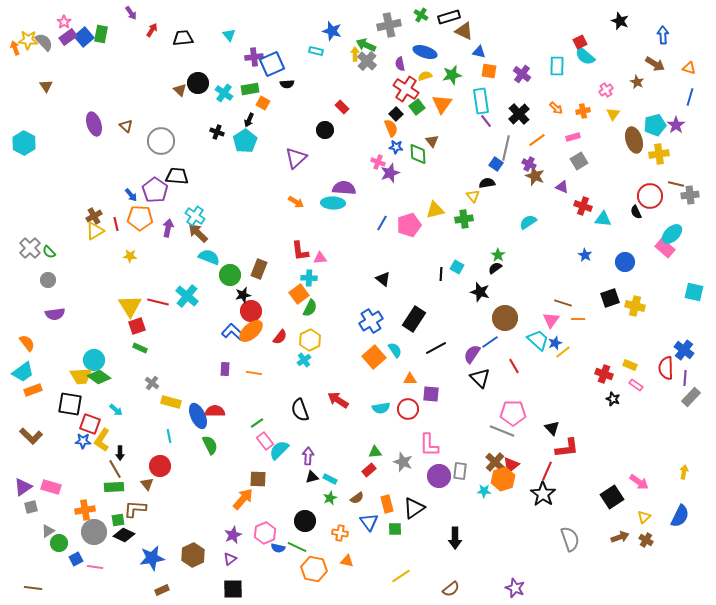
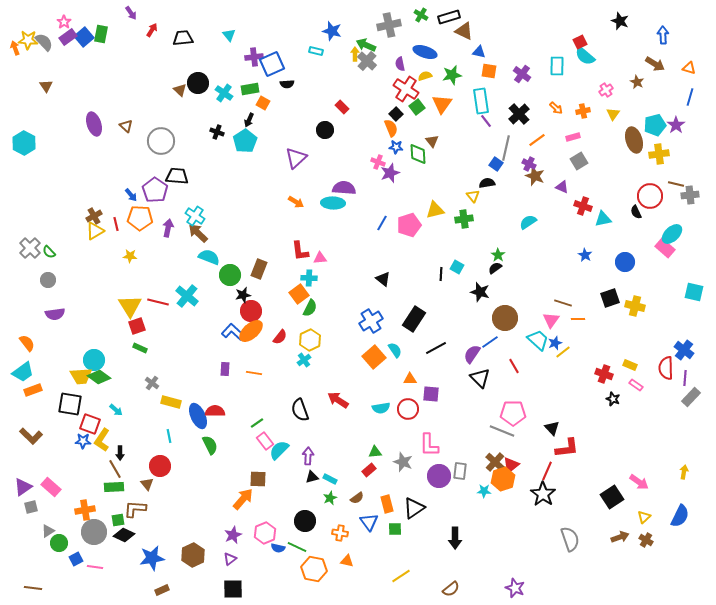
cyan triangle at (603, 219): rotated 18 degrees counterclockwise
pink rectangle at (51, 487): rotated 24 degrees clockwise
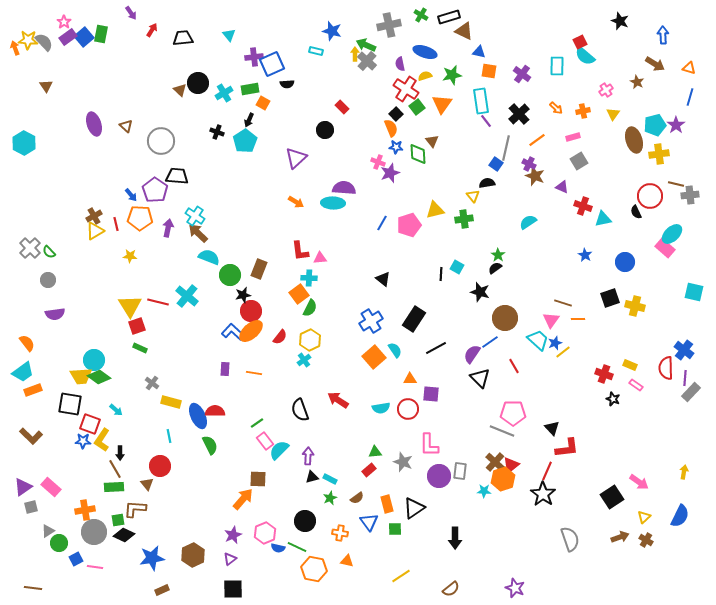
cyan cross at (224, 93): rotated 24 degrees clockwise
gray rectangle at (691, 397): moved 5 px up
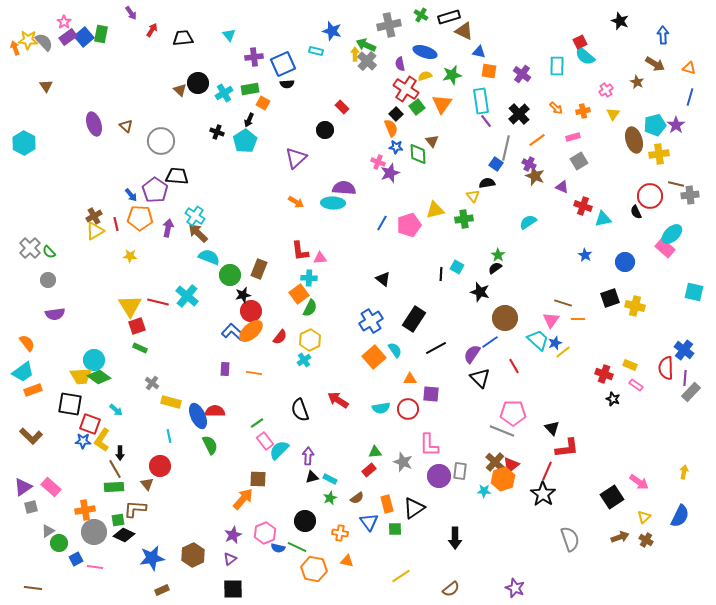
blue square at (272, 64): moved 11 px right
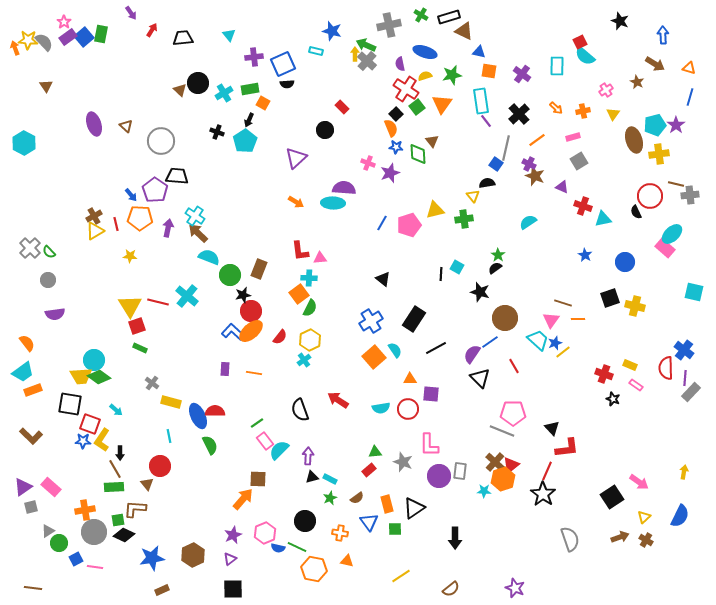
pink cross at (378, 162): moved 10 px left, 1 px down
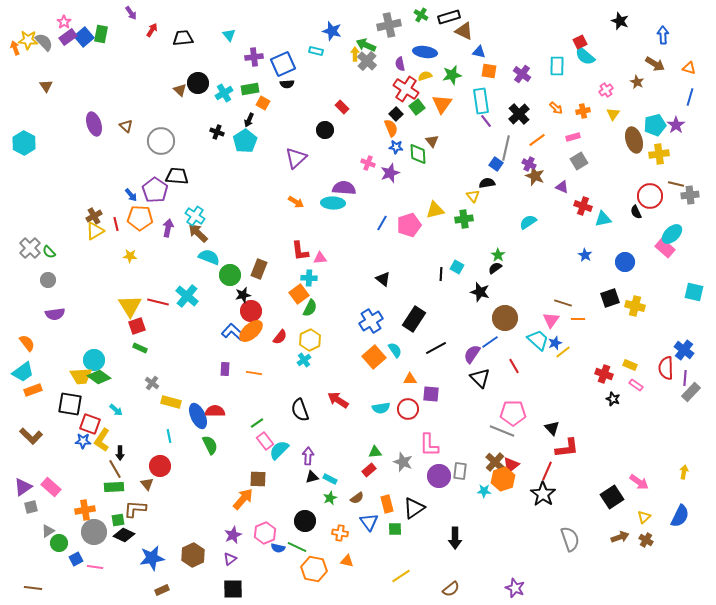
blue ellipse at (425, 52): rotated 10 degrees counterclockwise
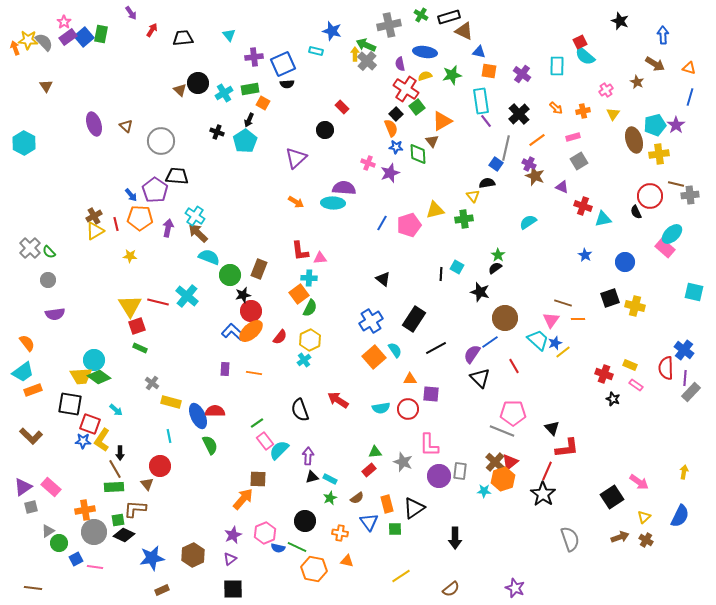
orange triangle at (442, 104): moved 17 px down; rotated 25 degrees clockwise
red triangle at (511, 465): moved 1 px left, 3 px up
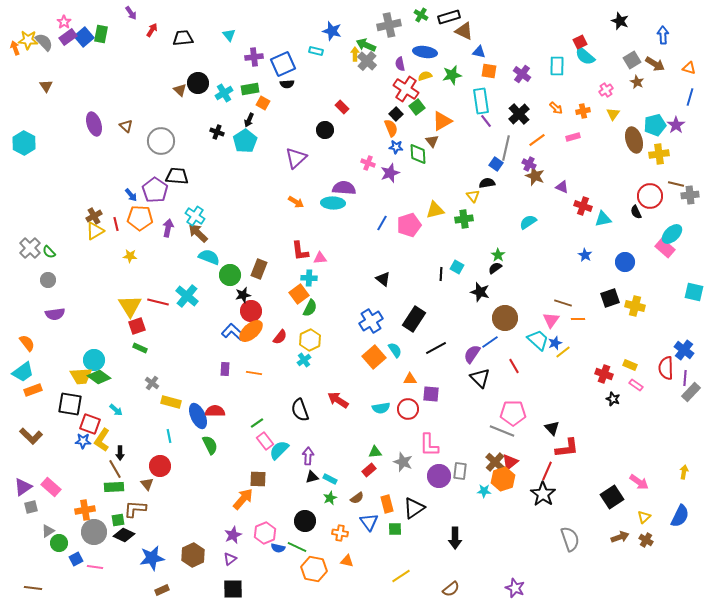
gray square at (579, 161): moved 53 px right, 101 px up
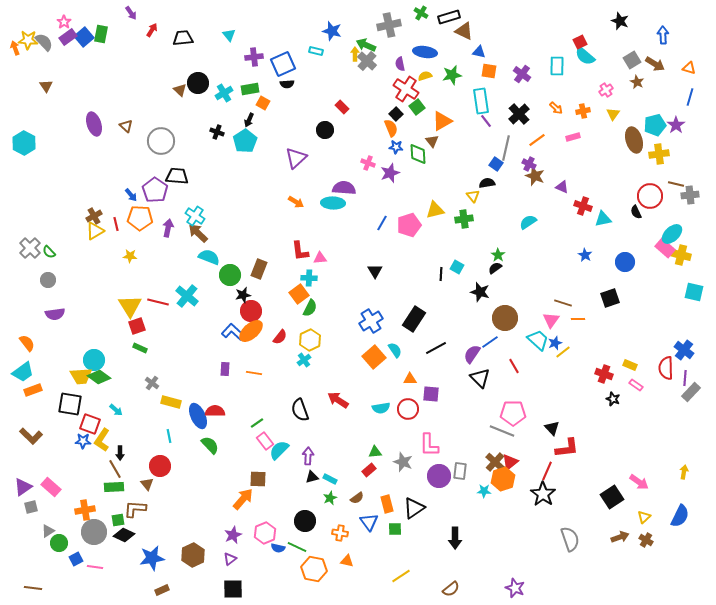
green cross at (421, 15): moved 2 px up
black triangle at (383, 279): moved 8 px left, 8 px up; rotated 21 degrees clockwise
yellow cross at (635, 306): moved 46 px right, 51 px up
green semicircle at (210, 445): rotated 18 degrees counterclockwise
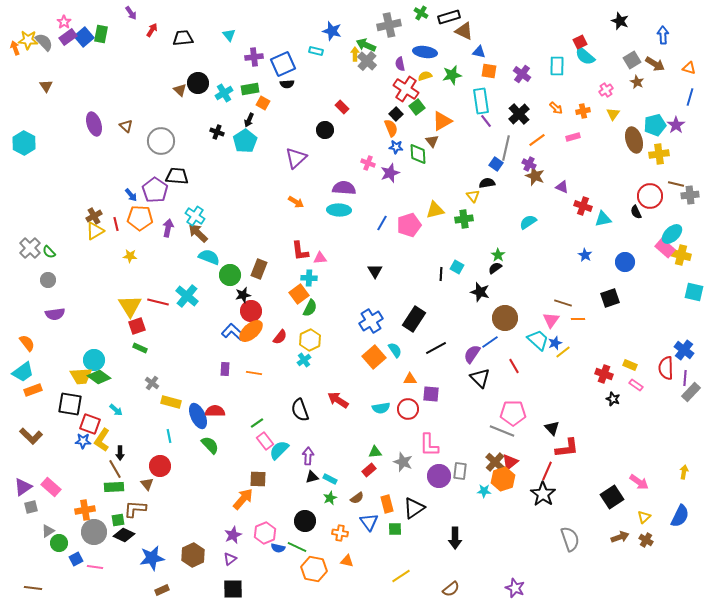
cyan ellipse at (333, 203): moved 6 px right, 7 px down
